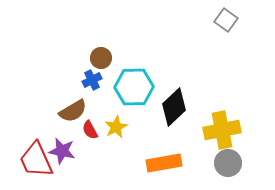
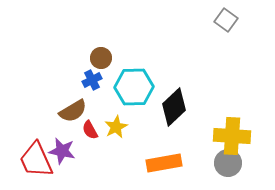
yellow cross: moved 10 px right, 6 px down; rotated 15 degrees clockwise
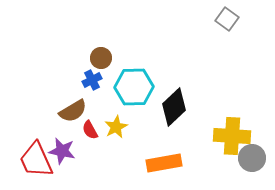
gray square: moved 1 px right, 1 px up
gray circle: moved 24 px right, 5 px up
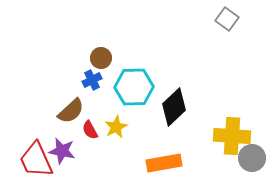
brown semicircle: moved 2 px left; rotated 12 degrees counterclockwise
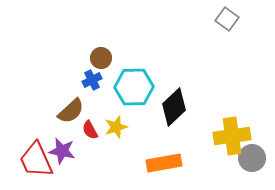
yellow star: rotated 10 degrees clockwise
yellow cross: rotated 12 degrees counterclockwise
